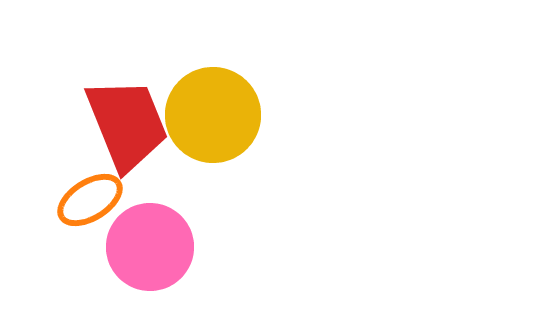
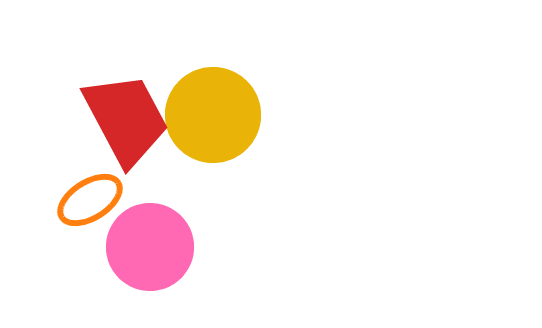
red trapezoid: moved 1 px left, 5 px up; rotated 6 degrees counterclockwise
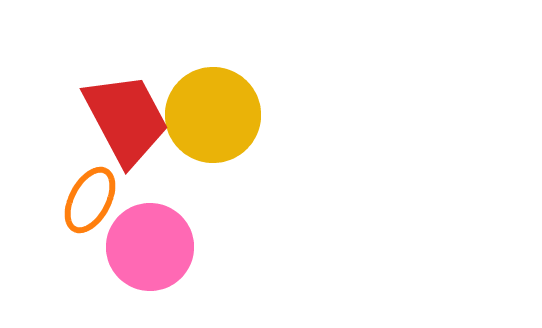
orange ellipse: rotated 30 degrees counterclockwise
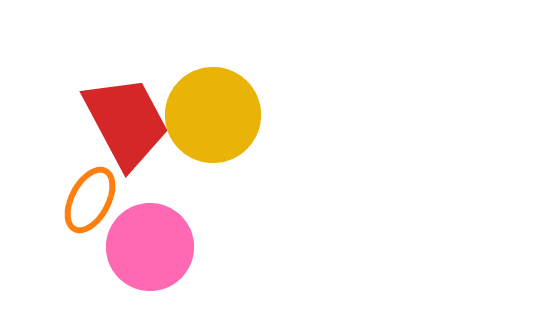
red trapezoid: moved 3 px down
